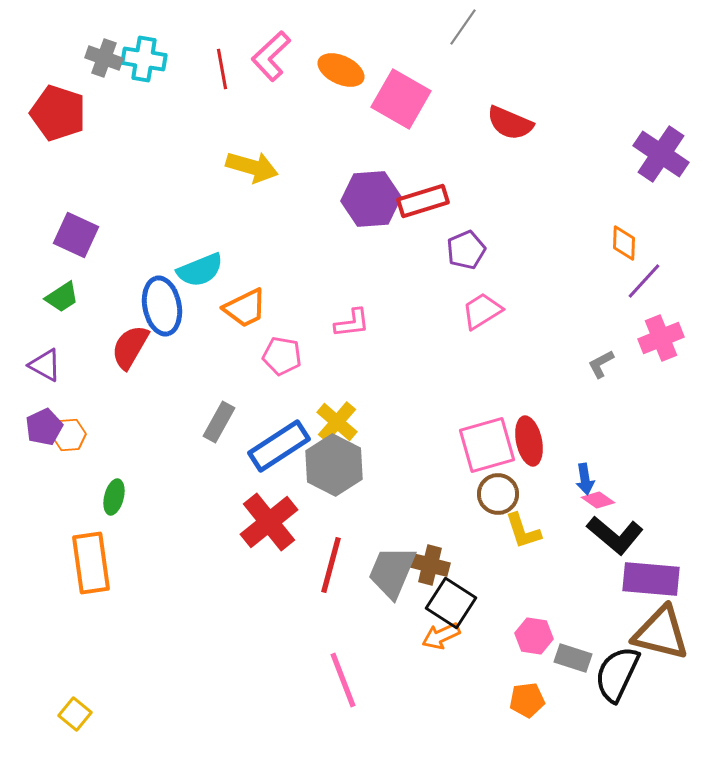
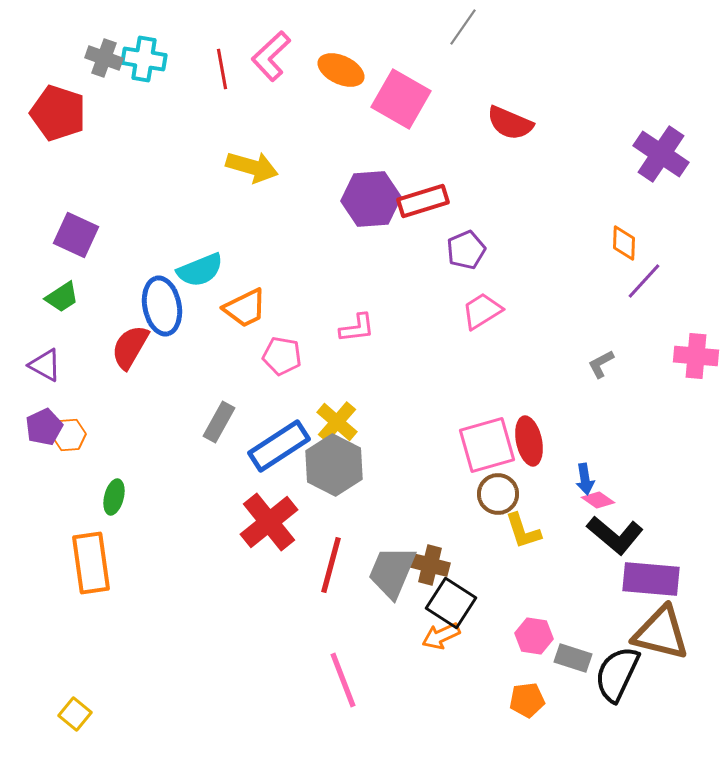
pink L-shape at (352, 323): moved 5 px right, 5 px down
pink cross at (661, 338): moved 35 px right, 18 px down; rotated 27 degrees clockwise
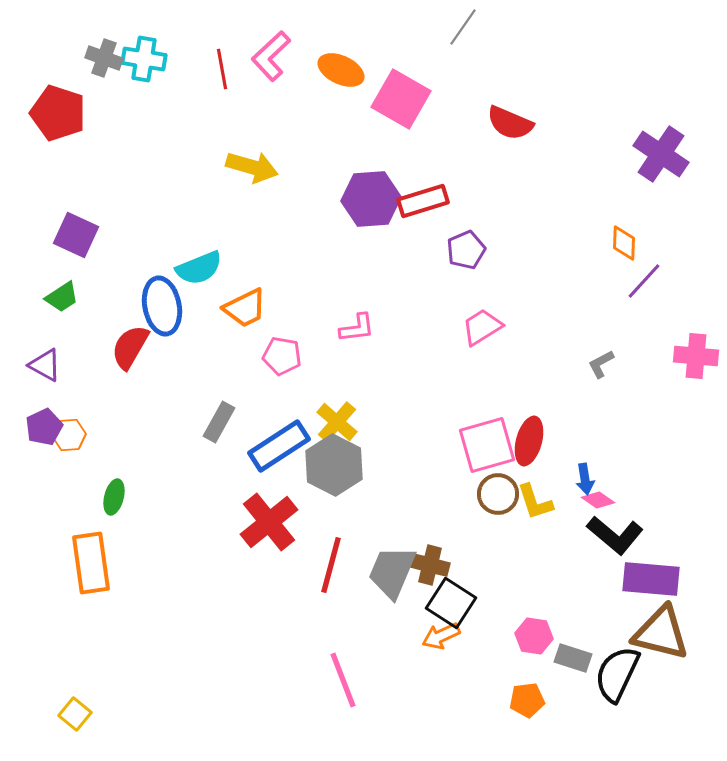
cyan semicircle at (200, 270): moved 1 px left, 2 px up
pink trapezoid at (482, 311): moved 16 px down
red ellipse at (529, 441): rotated 27 degrees clockwise
yellow L-shape at (523, 531): moved 12 px right, 29 px up
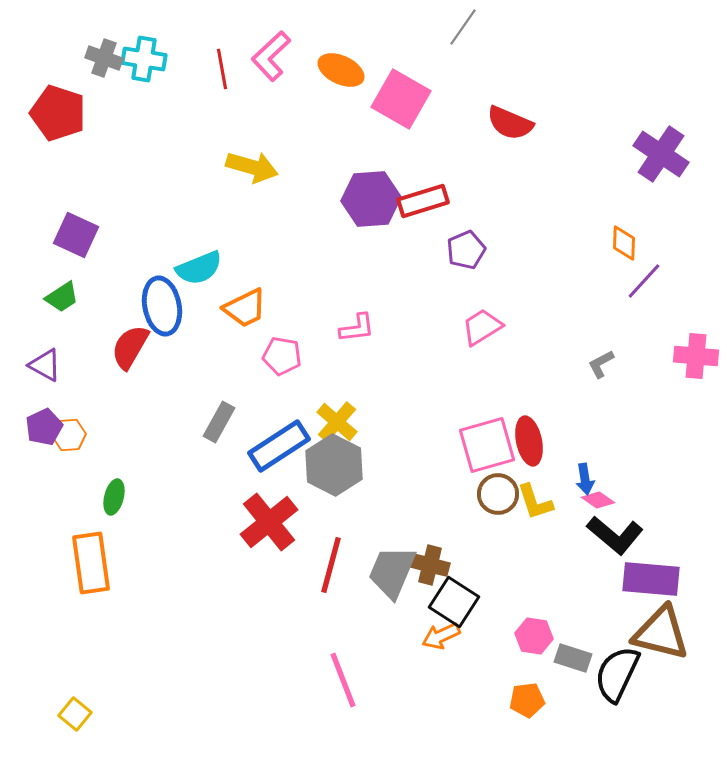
red ellipse at (529, 441): rotated 27 degrees counterclockwise
black square at (451, 603): moved 3 px right, 1 px up
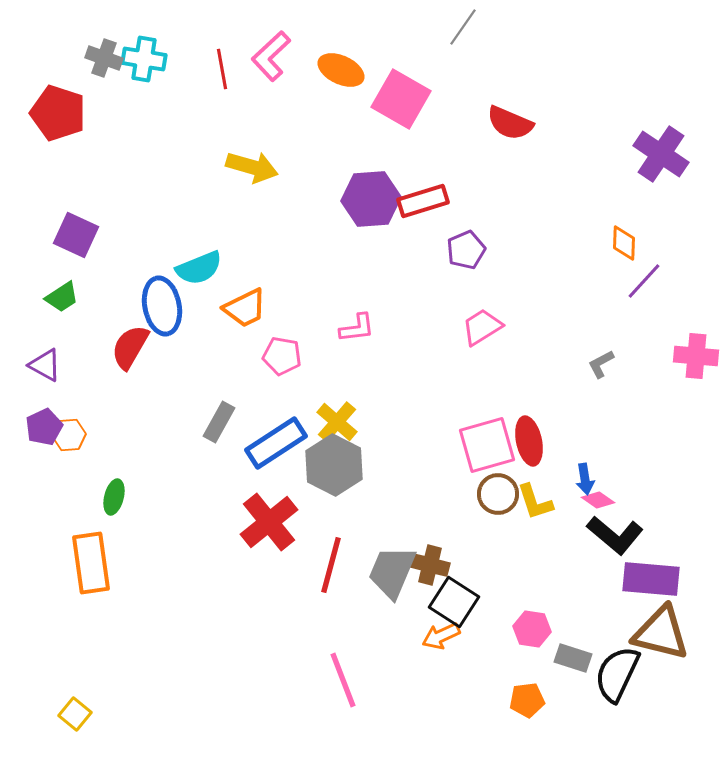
blue rectangle at (279, 446): moved 3 px left, 3 px up
pink hexagon at (534, 636): moved 2 px left, 7 px up
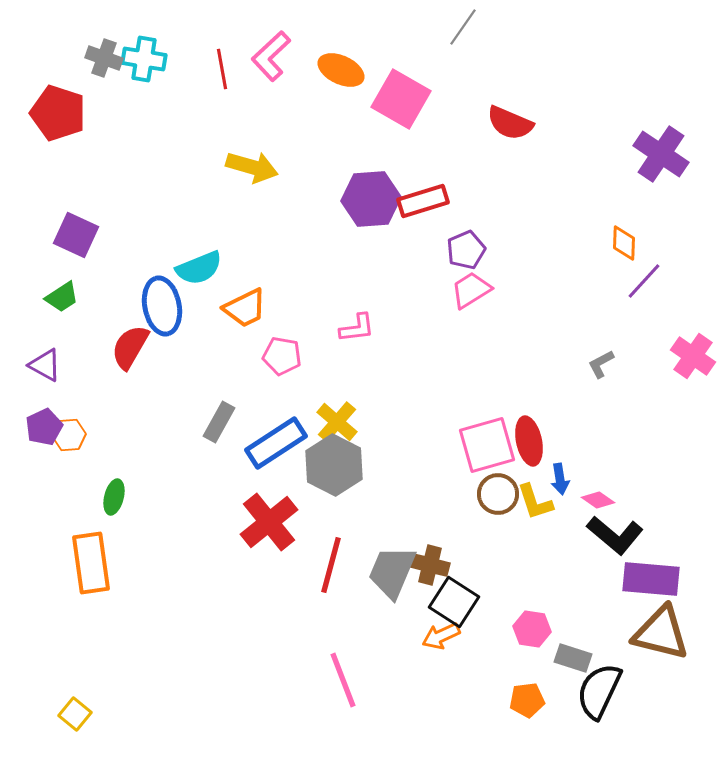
pink trapezoid at (482, 327): moved 11 px left, 37 px up
pink cross at (696, 356): moved 3 px left; rotated 30 degrees clockwise
blue arrow at (585, 479): moved 25 px left
black semicircle at (617, 674): moved 18 px left, 17 px down
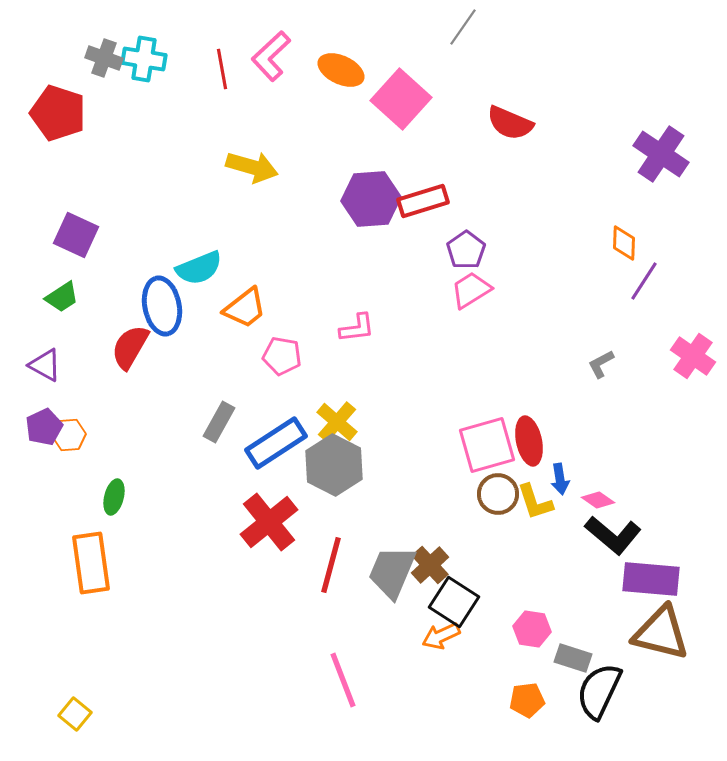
pink square at (401, 99): rotated 12 degrees clockwise
purple pentagon at (466, 250): rotated 12 degrees counterclockwise
purple line at (644, 281): rotated 9 degrees counterclockwise
orange trapezoid at (245, 308): rotated 12 degrees counterclockwise
black L-shape at (615, 535): moved 2 px left
brown cross at (430, 565): rotated 33 degrees clockwise
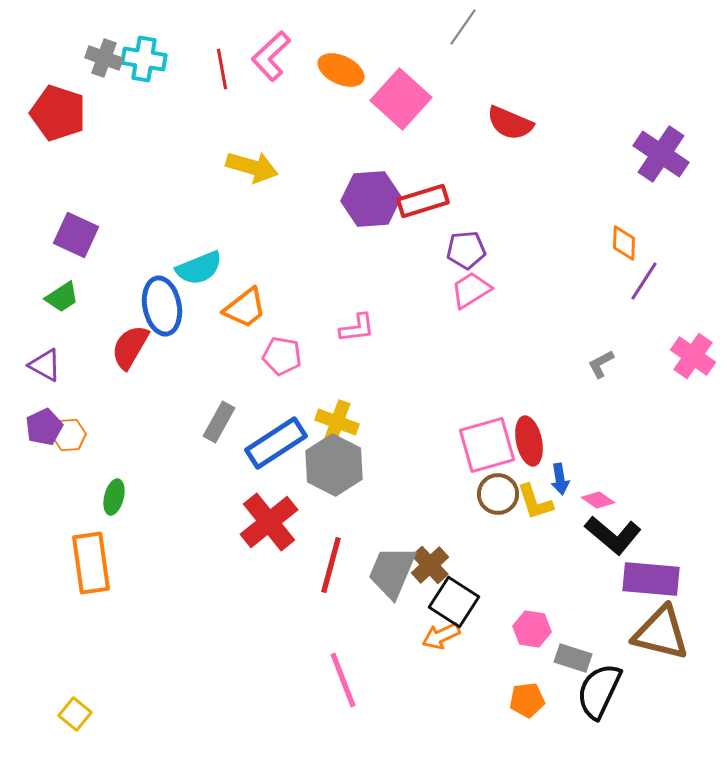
purple pentagon at (466, 250): rotated 30 degrees clockwise
yellow cross at (337, 422): rotated 21 degrees counterclockwise
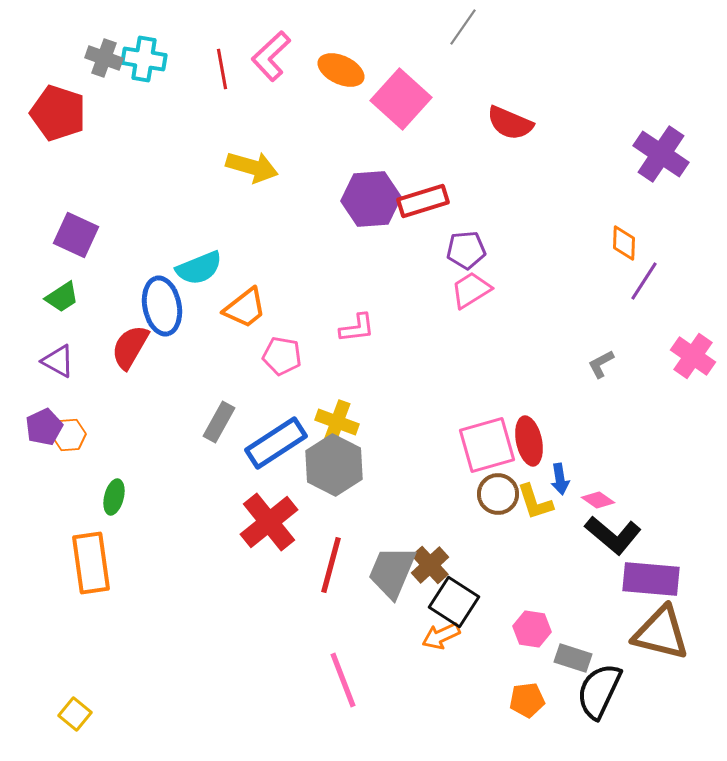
purple triangle at (45, 365): moved 13 px right, 4 px up
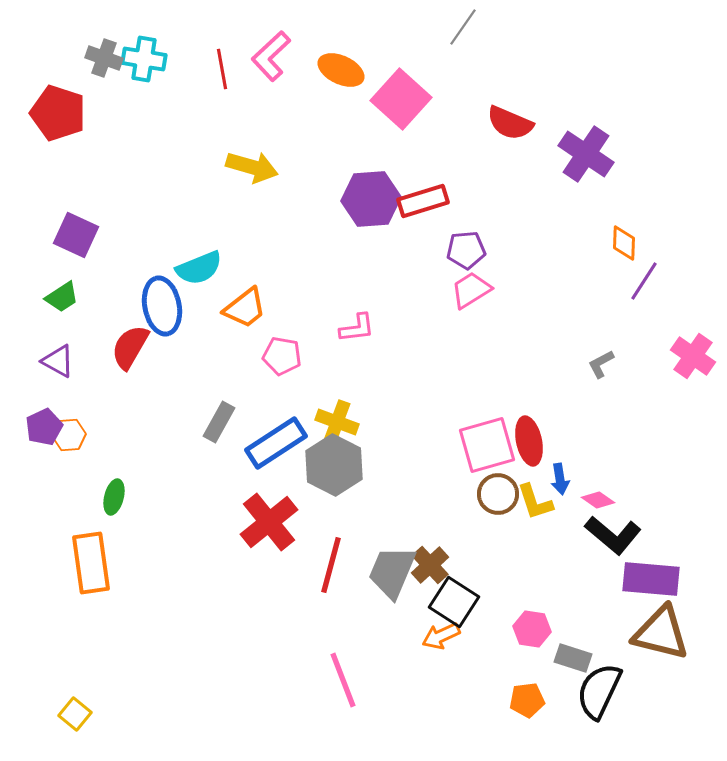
purple cross at (661, 154): moved 75 px left
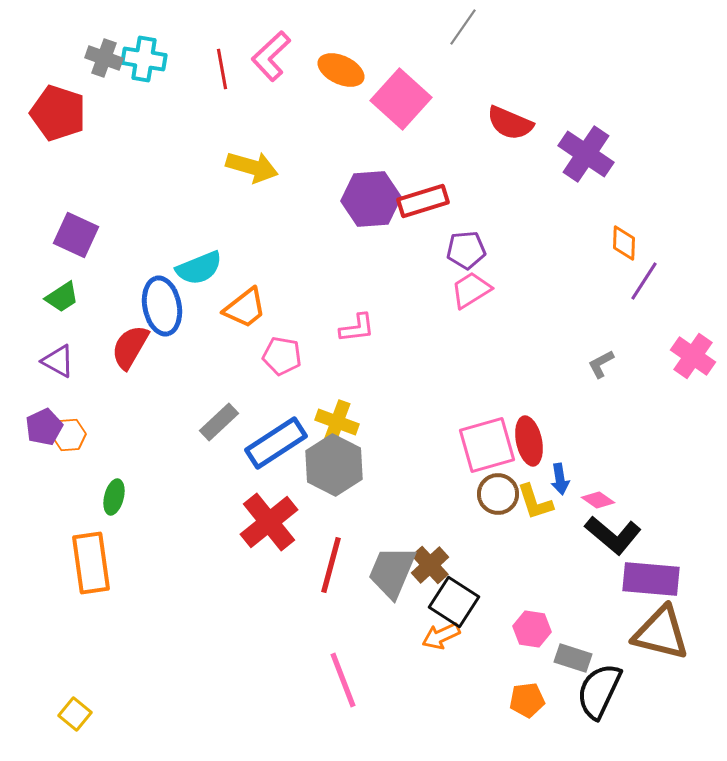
gray rectangle at (219, 422): rotated 18 degrees clockwise
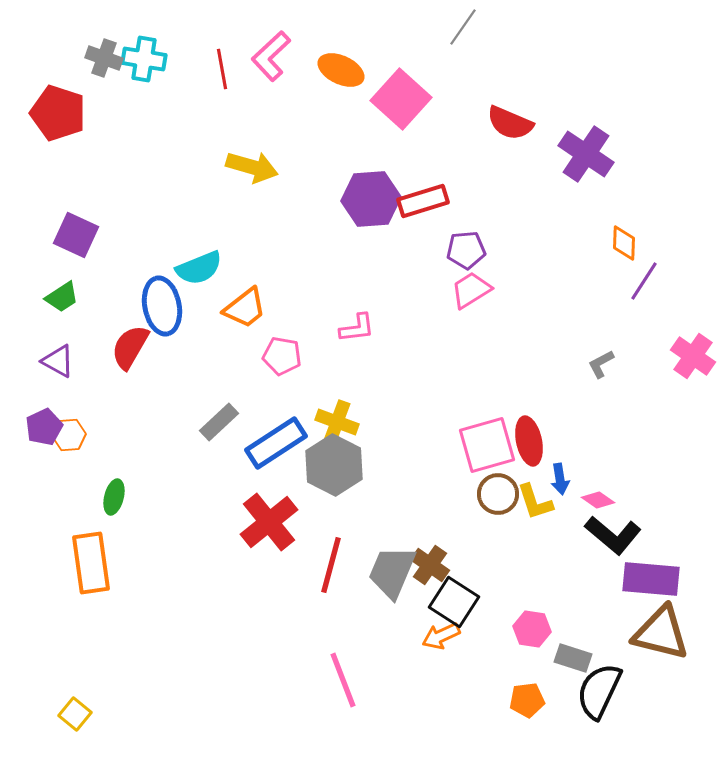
brown cross at (430, 565): rotated 12 degrees counterclockwise
